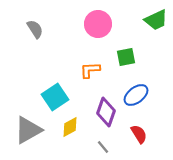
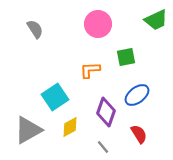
blue ellipse: moved 1 px right
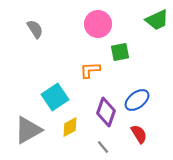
green trapezoid: moved 1 px right
green square: moved 6 px left, 5 px up
blue ellipse: moved 5 px down
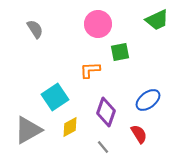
blue ellipse: moved 11 px right
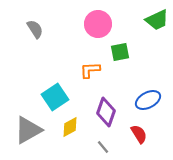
blue ellipse: rotated 10 degrees clockwise
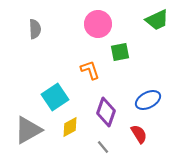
gray semicircle: rotated 30 degrees clockwise
orange L-shape: rotated 75 degrees clockwise
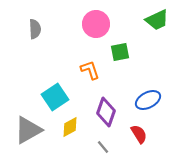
pink circle: moved 2 px left
